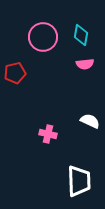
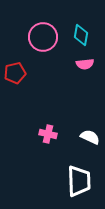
white semicircle: moved 16 px down
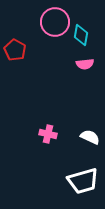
pink circle: moved 12 px right, 15 px up
red pentagon: moved 23 px up; rotated 30 degrees counterclockwise
white trapezoid: moved 4 px right; rotated 76 degrees clockwise
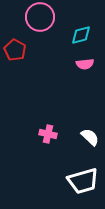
pink circle: moved 15 px left, 5 px up
cyan diamond: rotated 65 degrees clockwise
white semicircle: rotated 18 degrees clockwise
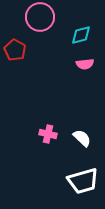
white semicircle: moved 8 px left, 1 px down
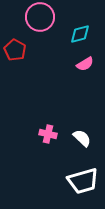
cyan diamond: moved 1 px left, 1 px up
pink semicircle: rotated 24 degrees counterclockwise
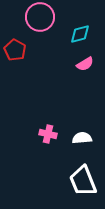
white semicircle: rotated 48 degrees counterclockwise
white trapezoid: rotated 84 degrees clockwise
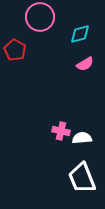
pink cross: moved 13 px right, 3 px up
white trapezoid: moved 1 px left, 3 px up
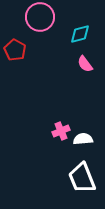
pink semicircle: rotated 84 degrees clockwise
pink cross: rotated 36 degrees counterclockwise
white semicircle: moved 1 px right, 1 px down
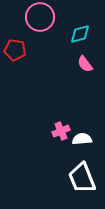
red pentagon: rotated 20 degrees counterclockwise
white semicircle: moved 1 px left
